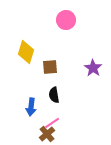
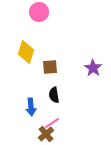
pink circle: moved 27 px left, 8 px up
blue arrow: rotated 12 degrees counterclockwise
brown cross: moved 1 px left
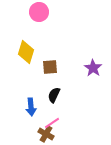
black semicircle: rotated 35 degrees clockwise
brown cross: rotated 21 degrees counterclockwise
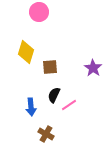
pink line: moved 17 px right, 18 px up
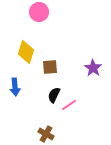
blue arrow: moved 16 px left, 20 px up
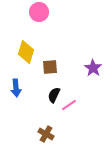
blue arrow: moved 1 px right, 1 px down
